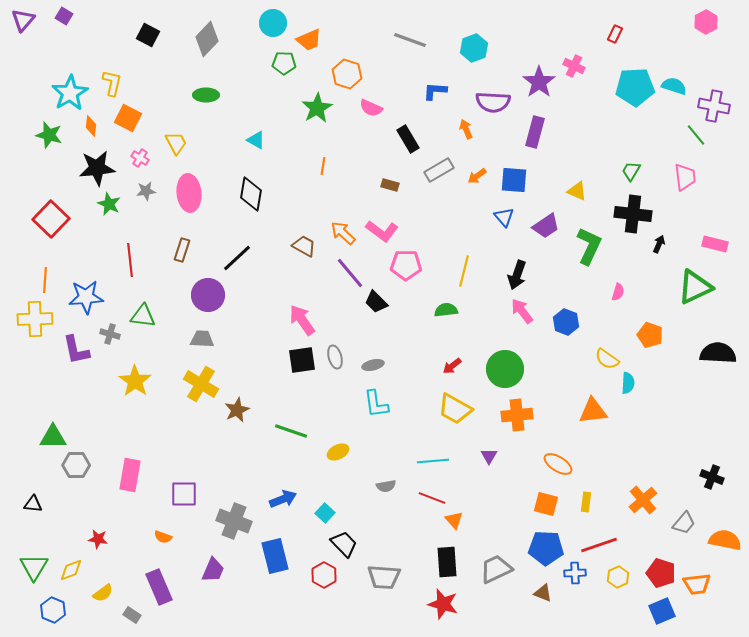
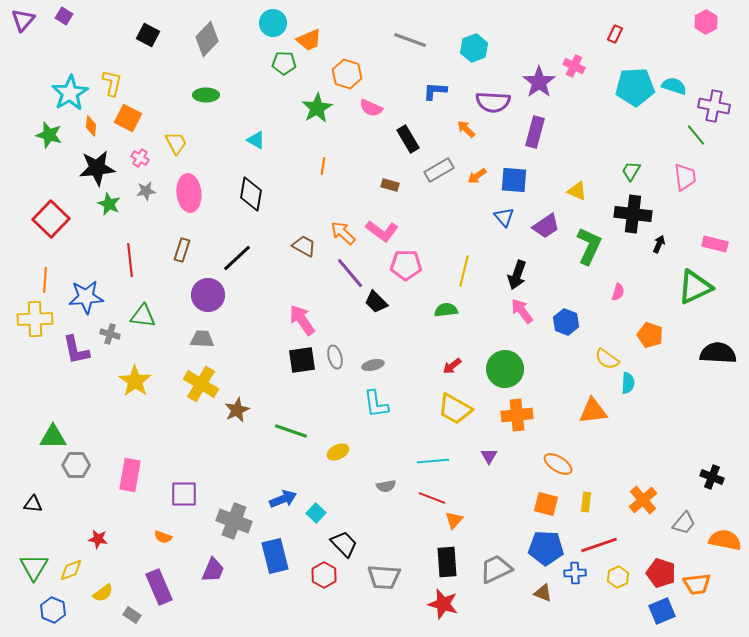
orange arrow at (466, 129): rotated 24 degrees counterclockwise
cyan square at (325, 513): moved 9 px left
orange triangle at (454, 520): rotated 24 degrees clockwise
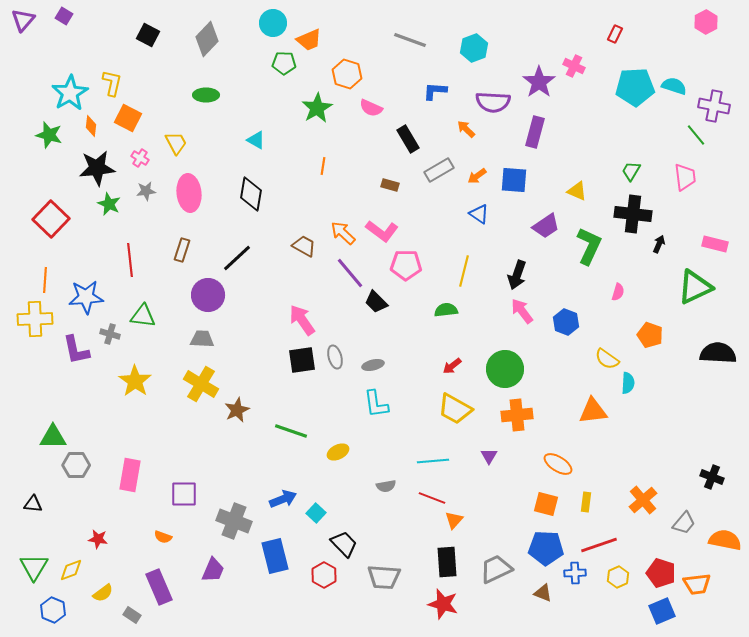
blue triangle at (504, 217): moved 25 px left, 3 px up; rotated 15 degrees counterclockwise
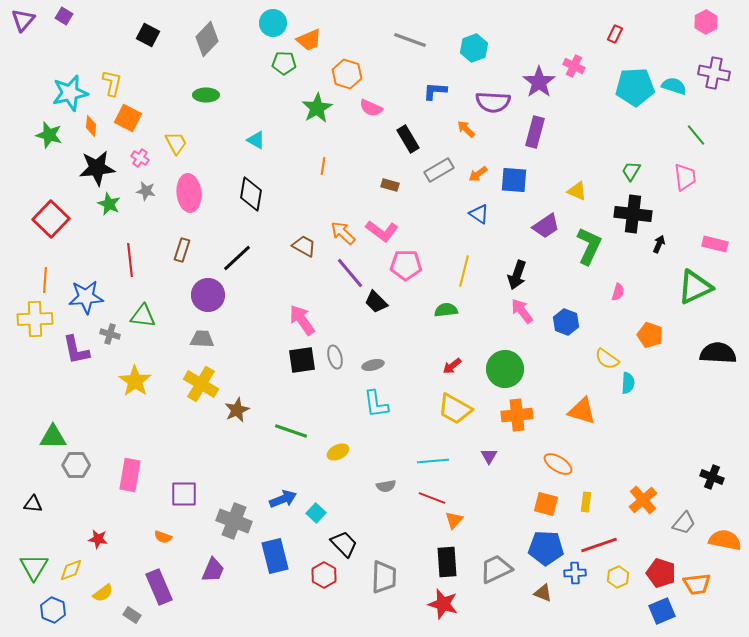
cyan star at (70, 93): rotated 18 degrees clockwise
purple cross at (714, 106): moved 33 px up
orange arrow at (477, 176): moved 1 px right, 2 px up
gray star at (146, 191): rotated 18 degrees clockwise
orange triangle at (593, 411): moved 11 px left; rotated 24 degrees clockwise
gray trapezoid at (384, 577): rotated 92 degrees counterclockwise
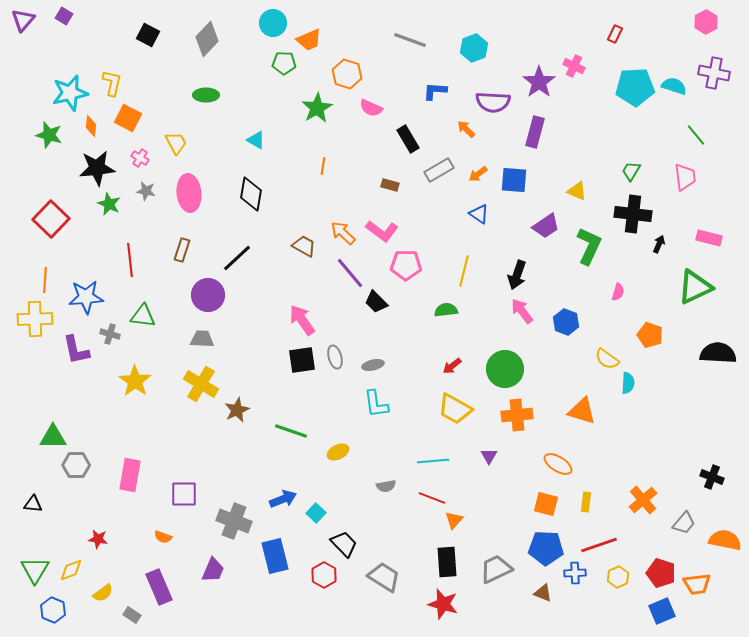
pink rectangle at (715, 244): moved 6 px left, 6 px up
green triangle at (34, 567): moved 1 px right, 3 px down
gray trapezoid at (384, 577): rotated 60 degrees counterclockwise
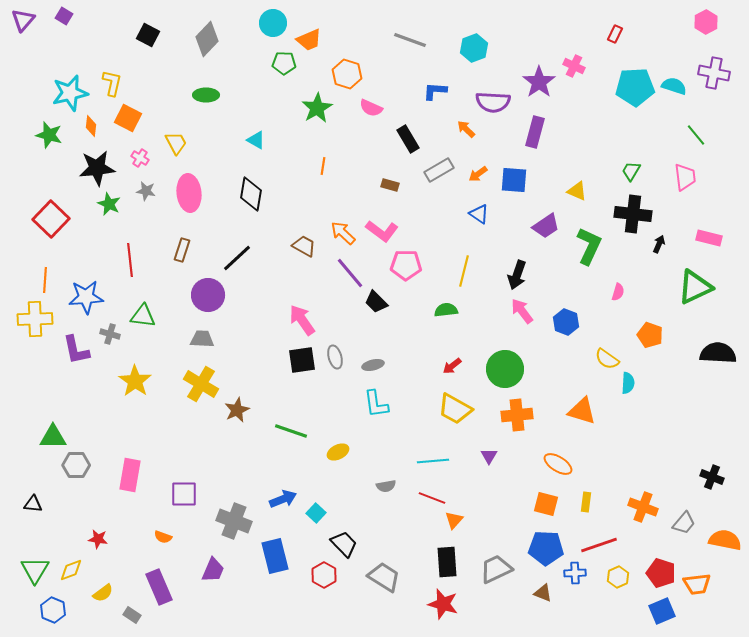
orange cross at (643, 500): moved 7 px down; rotated 28 degrees counterclockwise
